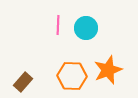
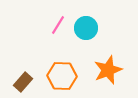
pink line: rotated 30 degrees clockwise
orange hexagon: moved 10 px left
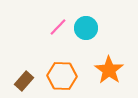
pink line: moved 2 px down; rotated 12 degrees clockwise
orange star: moved 1 px right; rotated 16 degrees counterclockwise
brown rectangle: moved 1 px right, 1 px up
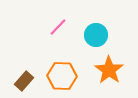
cyan circle: moved 10 px right, 7 px down
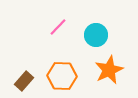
orange star: rotated 12 degrees clockwise
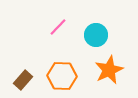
brown rectangle: moved 1 px left, 1 px up
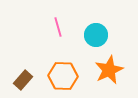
pink line: rotated 60 degrees counterclockwise
orange hexagon: moved 1 px right
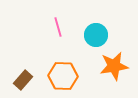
orange star: moved 5 px right, 4 px up; rotated 16 degrees clockwise
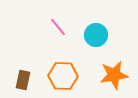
pink line: rotated 24 degrees counterclockwise
orange star: moved 9 px down
brown rectangle: rotated 30 degrees counterclockwise
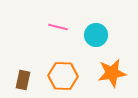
pink line: rotated 36 degrees counterclockwise
orange star: moved 2 px left, 2 px up
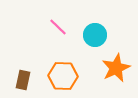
pink line: rotated 30 degrees clockwise
cyan circle: moved 1 px left
orange star: moved 4 px right, 5 px up; rotated 16 degrees counterclockwise
